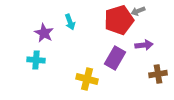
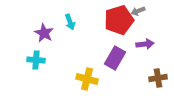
purple arrow: moved 1 px right, 1 px up
brown cross: moved 4 px down
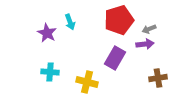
gray arrow: moved 11 px right, 18 px down
purple star: moved 3 px right
cyan cross: moved 14 px right, 12 px down
yellow cross: moved 3 px down
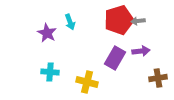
gray arrow: moved 11 px left, 8 px up; rotated 16 degrees clockwise
purple arrow: moved 4 px left, 7 px down
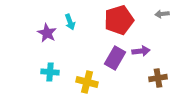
gray arrow: moved 24 px right, 7 px up
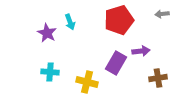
purple rectangle: moved 1 px right, 5 px down
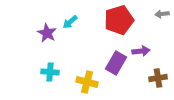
cyan arrow: rotated 70 degrees clockwise
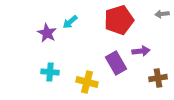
purple rectangle: rotated 60 degrees counterclockwise
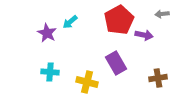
red pentagon: rotated 12 degrees counterclockwise
purple arrow: moved 3 px right, 16 px up; rotated 18 degrees clockwise
